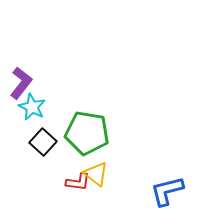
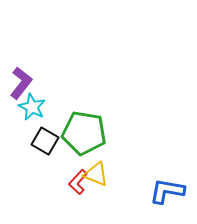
green pentagon: moved 3 px left
black square: moved 2 px right, 1 px up; rotated 12 degrees counterclockwise
yellow triangle: rotated 16 degrees counterclockwise
red L-shape: rotated 125 degrees clockwise
blue L-shape: rotated 24 degrees clockwise
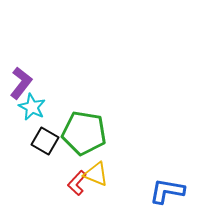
red L-shape: moved 1 px left, 1 px down
